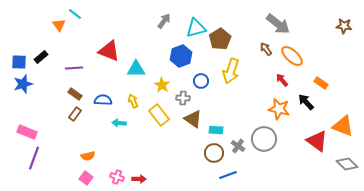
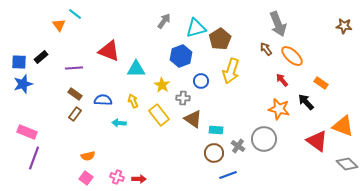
gray arrow at (278, 24): rotated 30 degrees clockwise
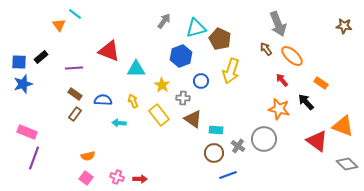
brown pentagon at (220, 39): rotated 15 degrees counterclockwise
red arrow at (139, 179): moved 1 px right
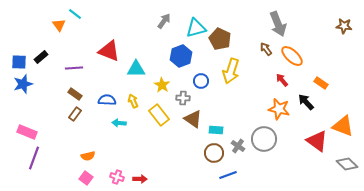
blue semicircle at (103, 100): moved 4 px right
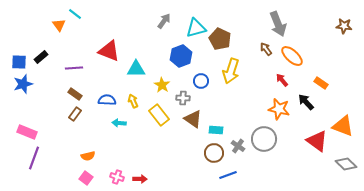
gray diamond at (347, 164): moved 1 px left
